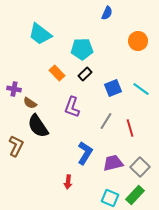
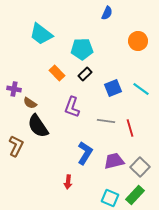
cyan trapezoid: moved 1 px right
gray line: rotated 66 degrees clockwise
purple trapezoid: moved 1 px right, 2 px up
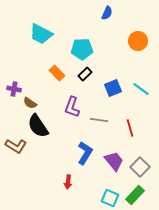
cyan trapezoid: rotated 10 degrees counterclockwise
gray line: moved 7 px left, 1 px up
brown L-shape: rotated 95 degrees clockwise
purple trapezoid: rotated 65 degrees clockwise
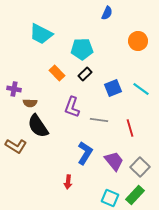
brown semicircle: rotated 32 degrees counterclockwise
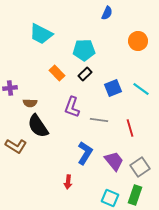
cyan pentagon: moved 2 px right, 1 px down
purple cross: moved 4 px left, 1 px up; rotated 16 degrees counterclockwise
gray square: rotated 12 degrees clockwise
green rectangle: rotated 24 degrees counterclockwise
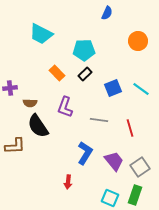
purple L-shape: moved 7 px left
brown L-shape: moved 1 px left; rotated 35 degrees counterclockwise
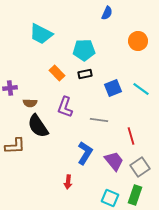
black rectangle: rotated 32 degrees clockwise
red line: moved 1 px right, 8 px down
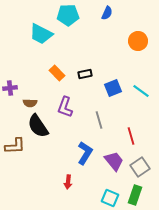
cyan pentagon: moved 16 px left, 35 px up
cyan line: moved 2 px down
gray line: rotated 66 degrees clockwise
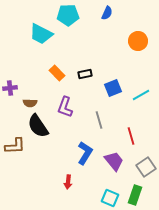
cyan line: moved 4 px down; rotated 66 degrees counterclockwise
gray square: moved 6 px right
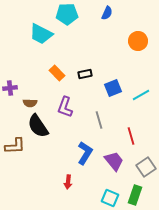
cyan pentagon: moved 1 px left, 1 px up
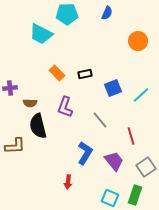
cyan line: rotated 12 degrees counterclockwise
gray line: moved 1 px right; rotated 24 degrees counterclockwise
black semicircle: rotated 20 degrees clockwise
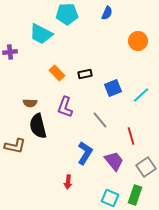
purple cross: moved 36 px up
brown L-shape: rotated 15 degrees clockwise
